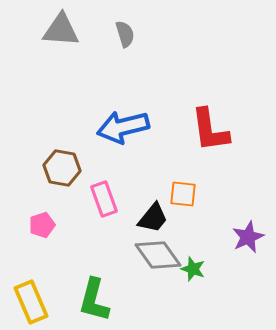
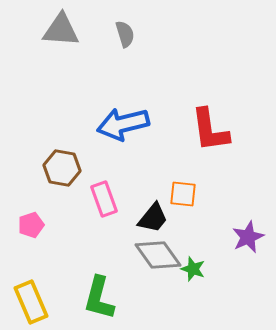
blue arrow: moved 3 px up
pink pentagon: moved 11 px left
green L-shape: moved 5 px right, 2 px up
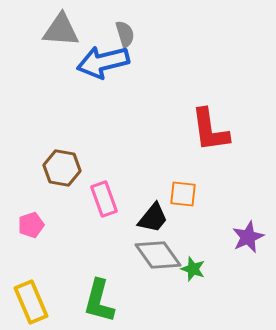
blue arrow: moved 20 px left, 62 px up
green L-shape: moved 3 px down
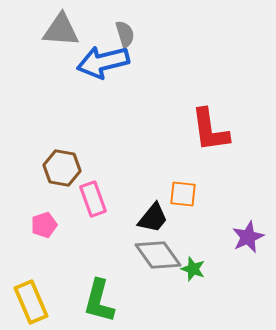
pink rectangle: moved 11 px left
pink pentagon: moved 13 px right
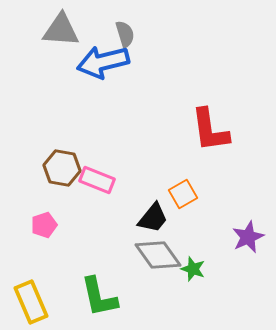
orange square: rotated 36 degrees counterclockwise
pink rectangle: moved 4 px right, 19 px up; rotated 48 degrees counterclockwise
green L-shape: moved 4 px up; rotated 27 degrees counterclockwise
